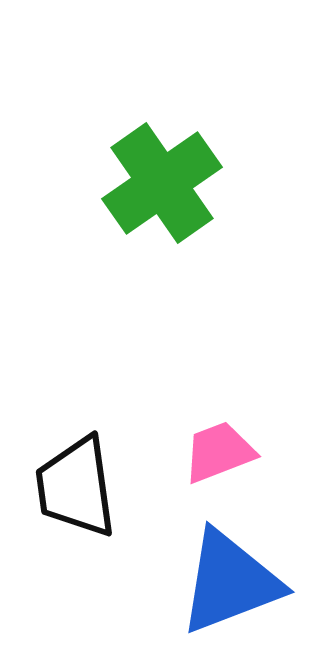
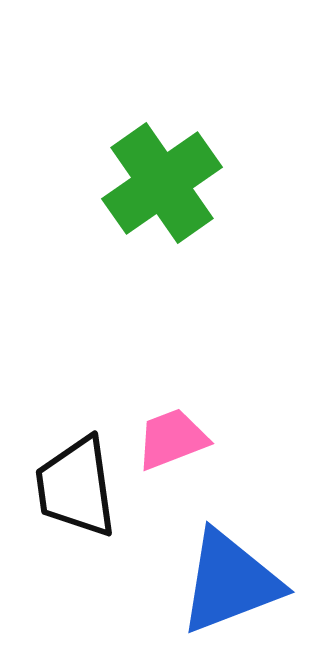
pink trapezoid: moved 47 px left, 13 px up
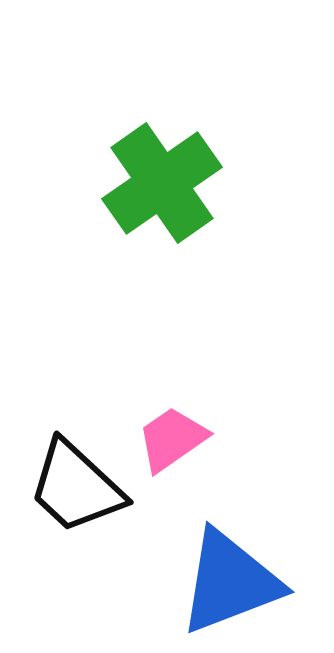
pink trapezoid: rotated 14 degrees counterclockwise
black trapezoid: rotated 39 degrees counterclockwise
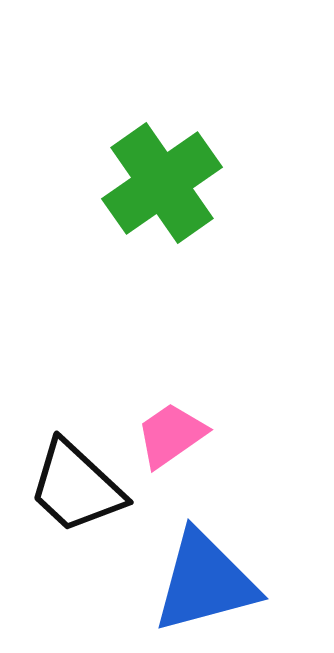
pink trapezoid: moved 1 px left, 4 px up
blue triangle: moved 25 px left; rotated 6 degrees clockwise
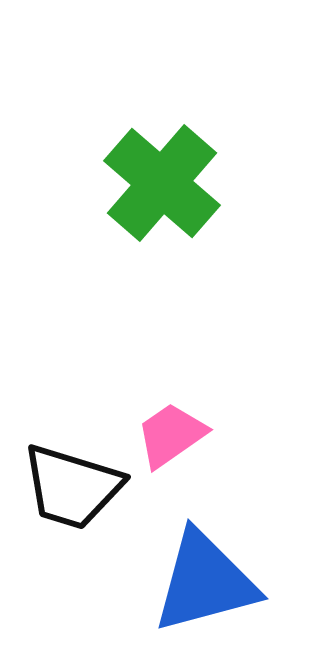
green cross: rotated 14 degrees counterclockwise
black trapezoid: moved 4 px left; rotated 26 degrees counterclockwise
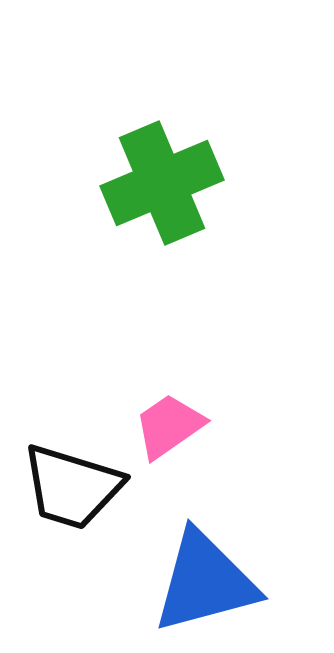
green cross: rotated 26 degrees clockwise
pink trapezoid: moved 2 px left, 9 px up
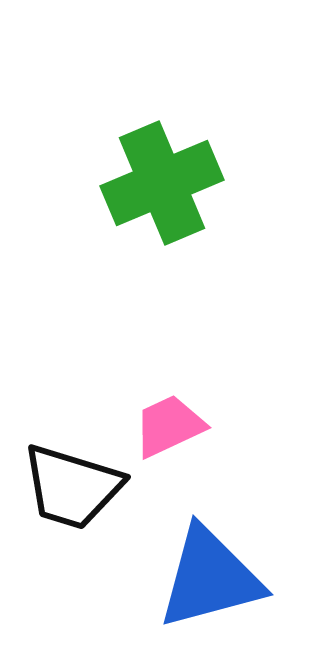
pink trapezoid: rotated 10 degrees clockwise
blue triangle: moved 5 px right, 4 px up
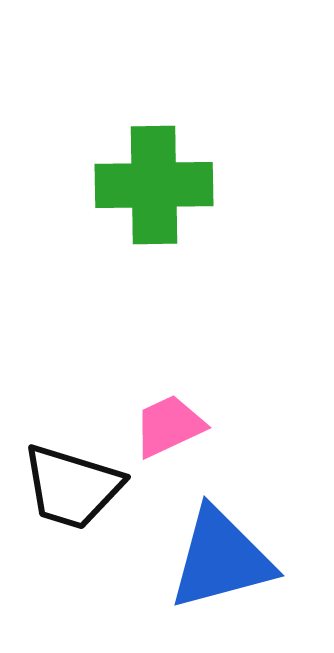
green cross: moved 8 px left, 2 px down; rotated 22 degrees clockwise
blue triangle: moved 11 px right, 19 px up
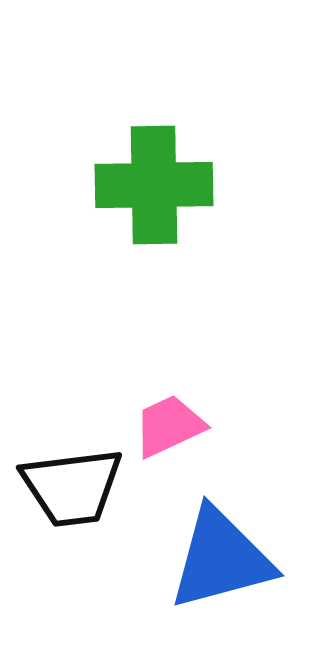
black trapezoid: rotated 24 degrees counterclockwise
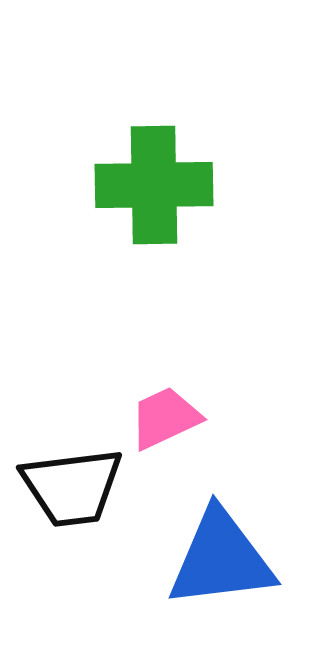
pink trapezoid: moved 4 px left, 8 px up
blue triangle: rotated 8 degrees clockwise
